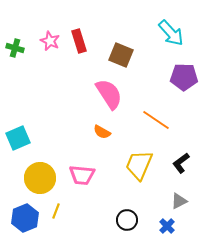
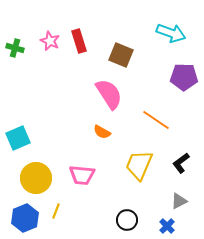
cyan arrow: rotated 28 degrees counterclockwise
yellow circle: moved 4 px left
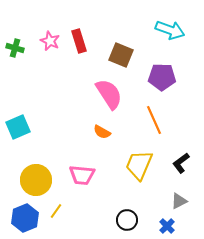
cyan arrow: moved 1 px left, 3 px up
purple pentagon: moved 22 px left
orange line: moved 2 px left; rotated 32 degrees clockwise
cyan square: moved 11 px up
yellow circle: moved 2 px down
yellow line: rotated 14 degrees clockwise
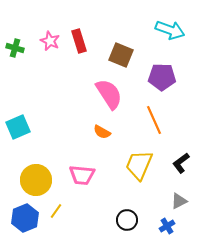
blue cross: rotated 14 degrees clockwise
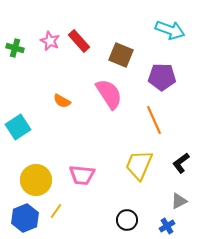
red rectangle: rotated 25 degrees counterclockwise
cyan square: rotated 10 degrees counterclockwise
orange semicircle: moved 40 px left, 31 px up
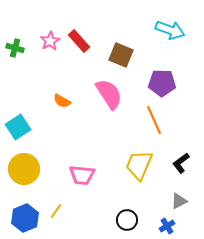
pink star: rotated 18 degrees clockwise
purple pentagon: moved 6 px down
yellow circle: moved 12 px left, 11 px up
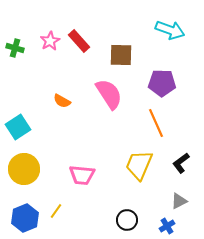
brown square: rotated 20 degrees counterclockwise
orange line: moved 2 px right, 3 px down
